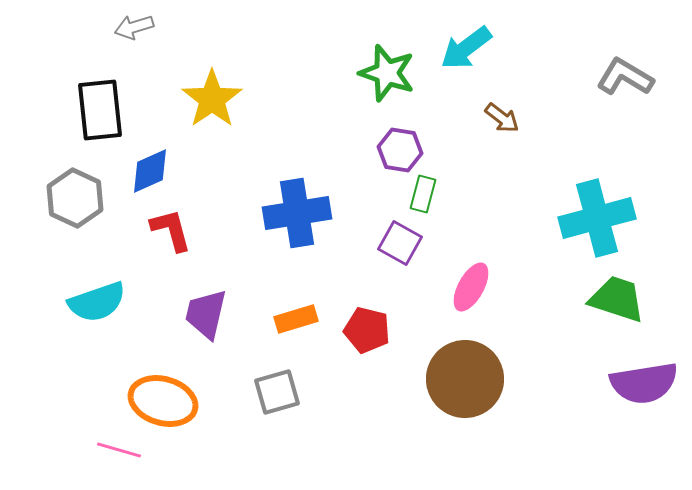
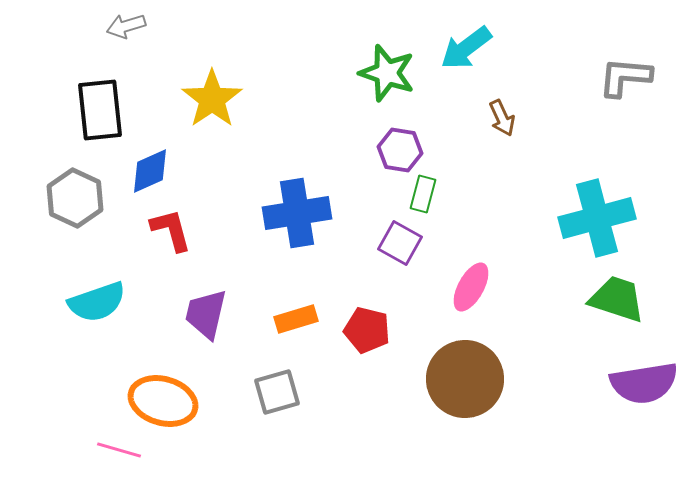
gray arrow: moved 8 px left, 1 px up
gray L-shape: rotated 26 degrees counterclockwise
brown arrow: rotated 27 degrees clockwise
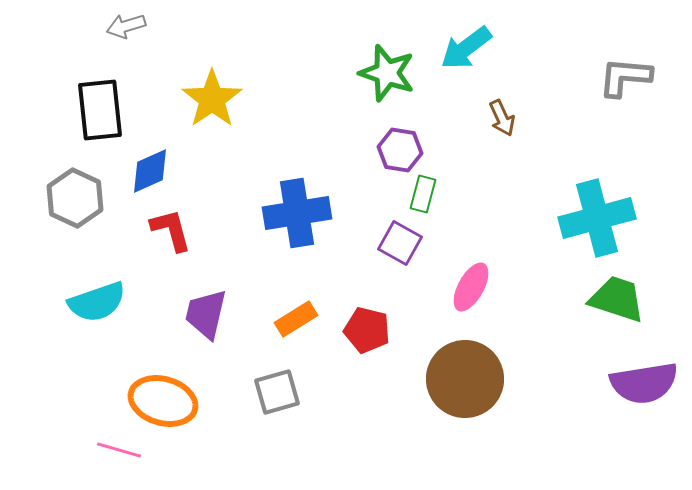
orange rectangle: rotated 15 degrees counterclockwise
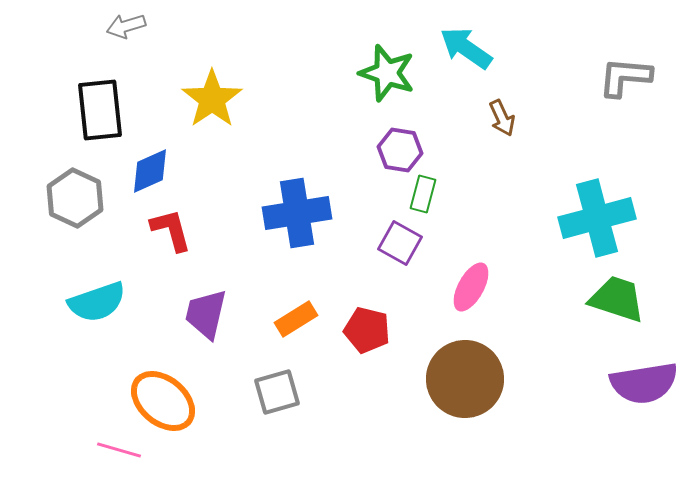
cyan arrow: rotated 72 degrees clockwise
orange ellipse: rotated 24 degrees clockwise
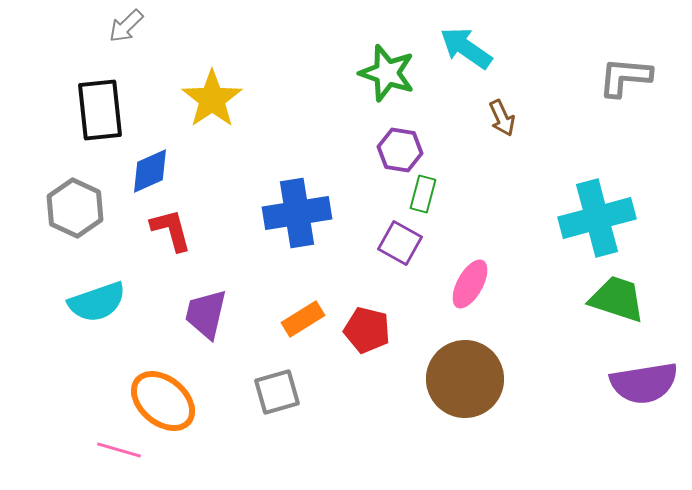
gray arrow: rotated 27 degrees counterclockwise
gray hexagon: moved 10 px down
pink ellipse: moved 1 px left, 3 px up
orange rectangle: moved 7 px right
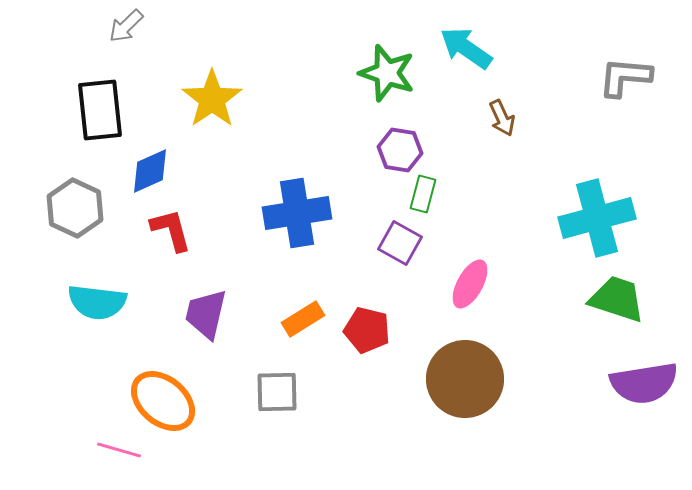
cyan semicircle: rotated 26 degrees clockwise
gray square: rotated 15 degrees clockwise
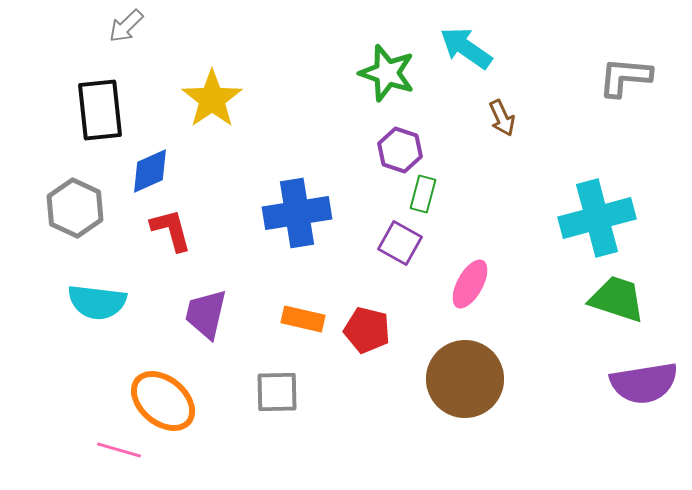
purple hexagon: rotated 9 degrees clockwise
orange rectangle: rotated 45 degrees clockwise
